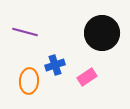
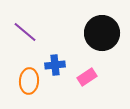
purple line: rotated 25 degrees clockwise
blue cross: rotated 12 degrees clockwise
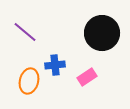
orange ellipse: rotated 10 degrees clockwise
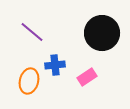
purple line: moved 7 px right
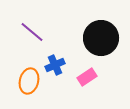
black circle: moved 1 px left, 5 px down
blue cross: rotated 18 degrees counterclockwise
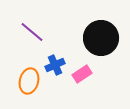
pink rectangle: moved 5 px left, 3 px up
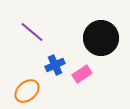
orange ellipse: moved 2 px left, 10 px down; rotated 35 degrees clockwise
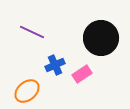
purple line: rotated 15 degrees counterclockwise
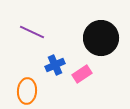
orange ellipse: rotated 45 degrees counterclockwise
